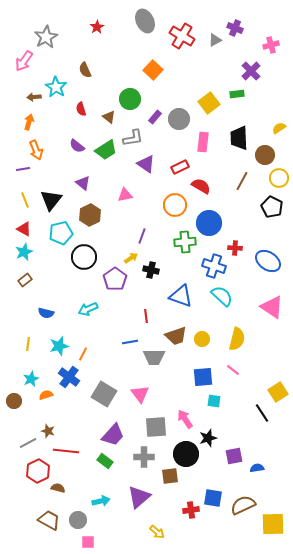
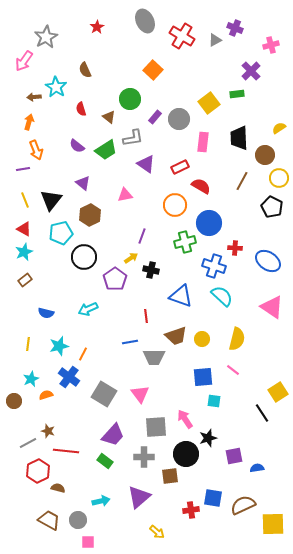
green cross at (185, 242): rotated 10 degrees counterclockwise
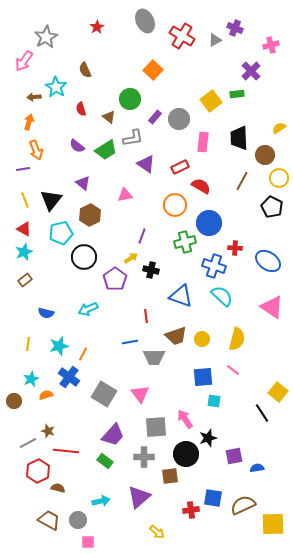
yellow square at (209, 103): moved 2 px right, 2 px up
yellow square at (278, 392): rotated 18 degrees counterclockwise
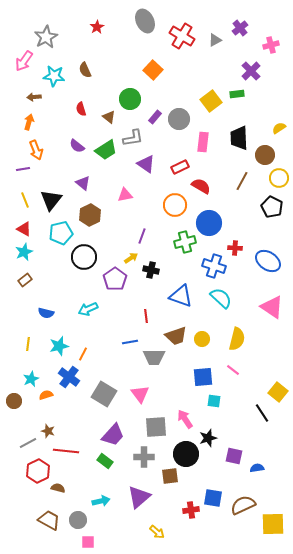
purple cross at (235, 28): moved 5 px right; rotated 28 degrees clockwise
cyan star at (56, 87): moved 2 px left, 11 px up; rotated 25 degrees counterclockwise
cyan semicircle at (222, 296): moved 1 px left, 2 px down
purple square at (234, 456): rotated 24 degrees clockwise
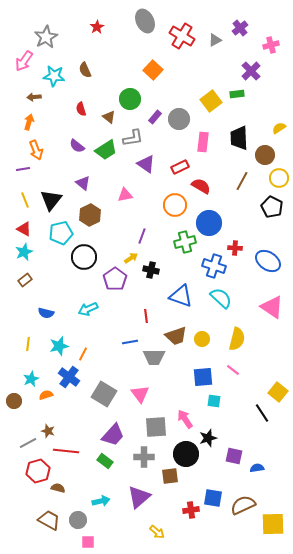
red hexagon at (38, 471): rotated 10 degrees clockwise
